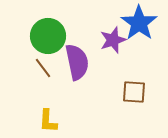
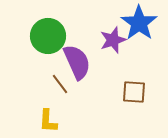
purple semicircle: rotated 12 degrees counterclockwise
brown line: moved 17 px right, 16 px down
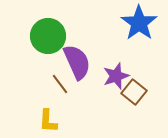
purple star: moved 3 px right, 36 px down
brown square: rotated 35 degrees clockwise
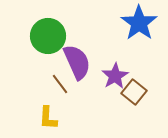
purple star: moved 1 px left; rotated 12 degrees counterclockwise
yellow L-shape: moved 3 px up
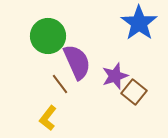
purple star: rotated 12 degrees clockwise
yellow L-shape: rotated 35 degrees clockwise
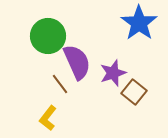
purple star: moved 2 px left, 3 px up
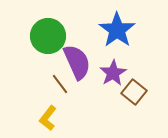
blue star: moved 22 px left, 7 px down
purple star: rotated 12 degrees counterclockwise
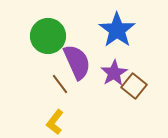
purple star: moved 1 px right
brown square: moved 6 px up
yellow L-shape: moved 7 px right, 4 px down
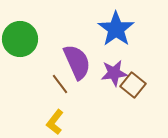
blue star: moved 1 px left, 1 px up
green circle: moved 28 px left, 3 px down
purple star: rotated 24 degrees clockwise
brown square: moved 1 px left, 1 px up
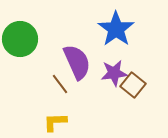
yellow L-shape: rotated 50 degrees clockwise
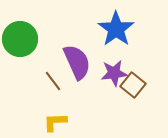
brown line: moved 7 px left, 3 px up
